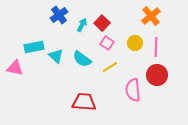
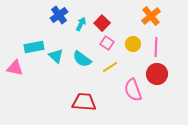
cyan arrow: moved 1 px left, 1 px up
yellow circle: moved 2 px left, 1 px down
red circle: moved 1 px up
pink semicircle: rotated 15 degrees counterclockwise
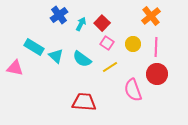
cyan rectangle: rotated 42 degrees clockwise
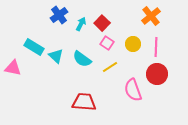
pink triangle: moved 2 px left
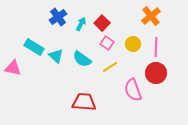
blue cross: moved 1 px left, 2 px down
red circle: moved 1 px left, 1 px up
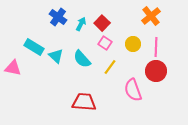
blue cross: rotated 18 degrees counterclockwise
pink square: moved 2 px left
cyan semicircle: rotated 12 degrees clockwise
yellow line: rotated 21 degrees counterclockwise
red circle: moved 2 px up
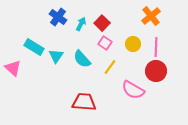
cyan triangle: rotated 21 degrees clockwise
pink triangle: rotated 30 degrees clockwise
pink semicircle: rotated 40 degrees counterclockwise
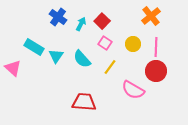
red square: moved 2 px up
